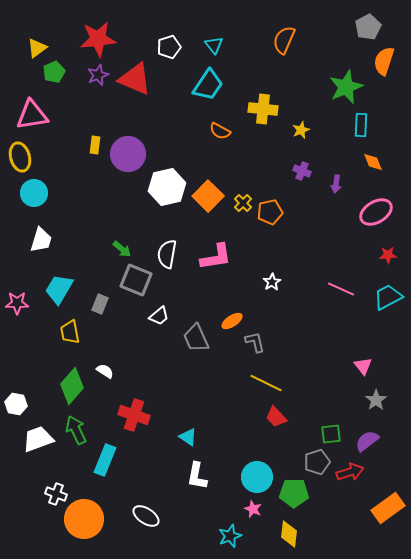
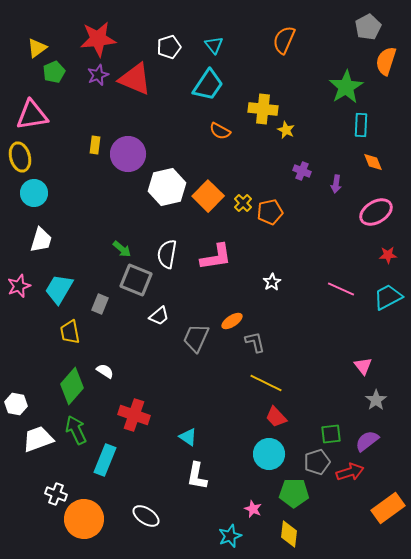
orange semicircle at (384, 61): moved 2 px right
green star at (346, 87): rotated 8 degrees counterclockwise
yellow star at (301, 130): moved 15 px left; rotated 24 degrees counterclockwise
pink star at (17, 303): moved 2 px right, 17 px up; rotated 20 degrees counterclockwise
gray trapezoid at (196, 338): rotated 48 degrees clockwise
cyan circle at (257, 477): moved 12 px right, 23 px up
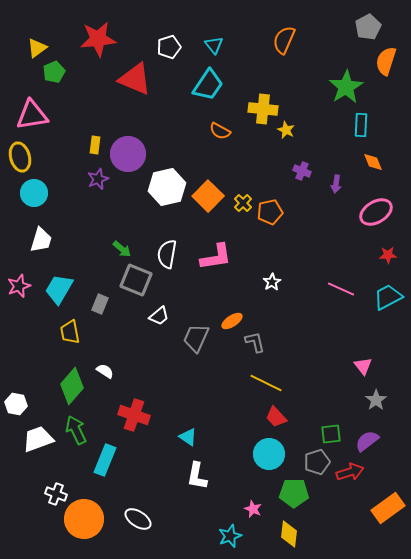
purple star at (98, 75): moved 104 px down
white ellipse at (146, 516): moved 8 px left, 3 px down
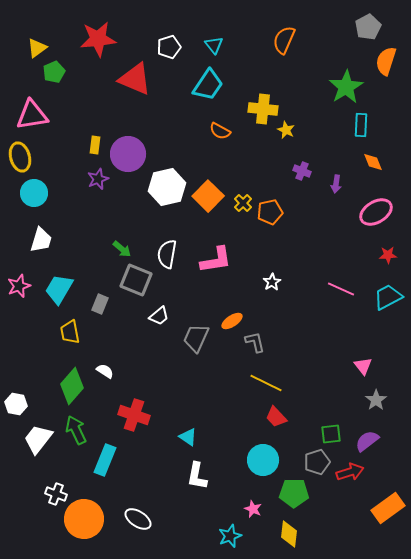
pink L-shape at (216, 257): moved 3 px down
white trapezoid at (38, 439): rotated 32 degrees counterclockwise
cyan circle at (269, 454): moved 6 px left, 6 px down
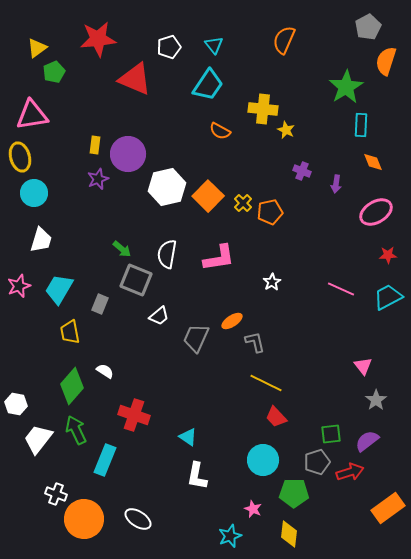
pink L-shape at (216, 260): moved 3 px right, 2 px up
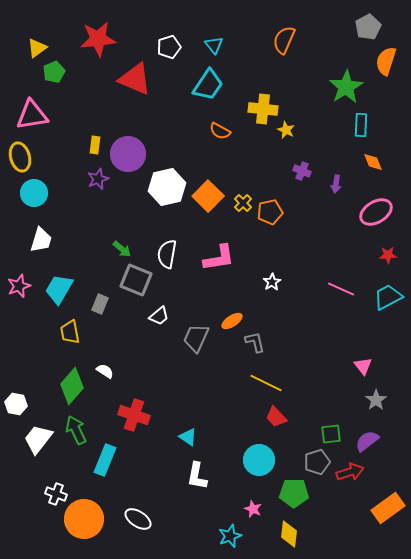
cyan circle at (263, 460): moved 4 px left
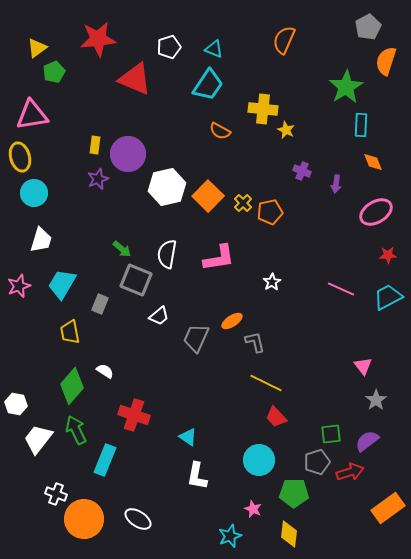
cyan triangle at (214, 45): moved 4 px down; rotated 30 degrees counterclockwise
cyan trapezoid at (59, 289): moved 3 px right, 5 px up
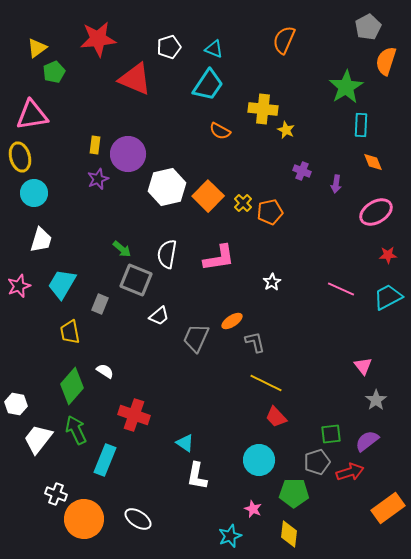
cyan triangle at (188, 437): moved 3 px left, 6 px down
